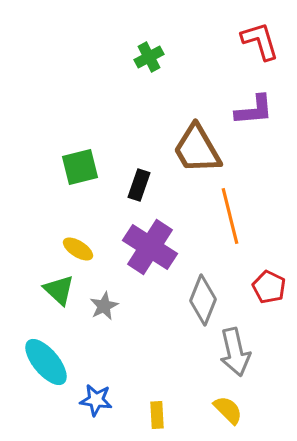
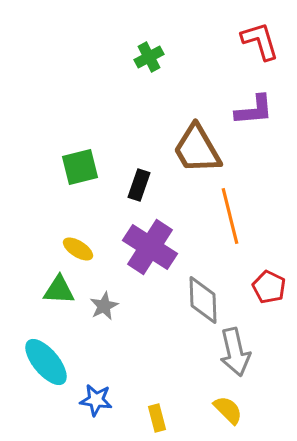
green triangle: rotated 40 degrees counterclockwise
gray diamond: rotated 24 degrees counterclockwise
yellow rectangle: moved 3 px down; rotated 12 degrees counterclockwise
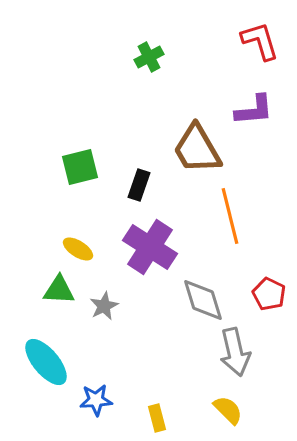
red pentagon: moved 7 px down
gray diamond: rotated 15 degrees counterclockwise
blue star: rotated 12 degrees counterclockwise
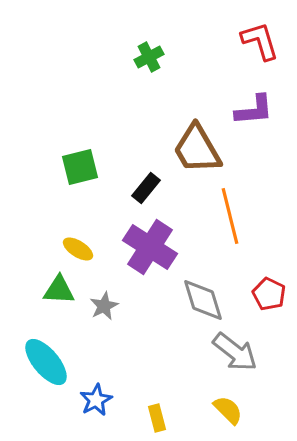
black rectangle: moved 7 px right, 3 px down; rotated 20 degrees clockwise
gray arrow: rotated 39 degrees counterclockwise
blue star: rotated 24 degrees counterclockwise
